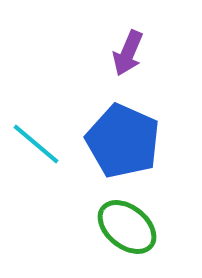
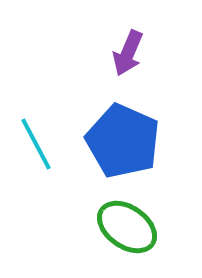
cyan line: rotated 22 degrees clockwise
green ellipse: rotated 4 degrees counterclockwise
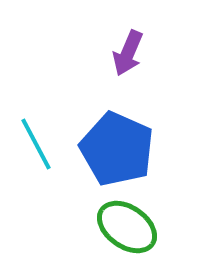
blue pentagon: moved 6 px left, 8 px down
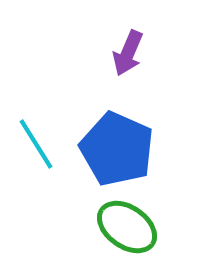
cyan line: rotated 4 degrees counterclockwise
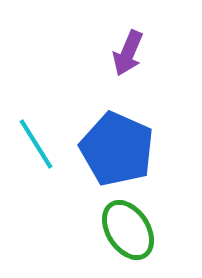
green ellipse: moved 1 px right, 3 px down; rotated 22 degrees clockwise
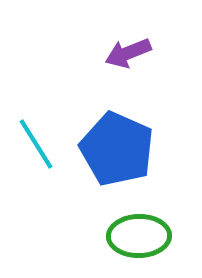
purple arrow: rotated 45 degrees clockwise
green ellipse: moved 11 px right, 6 px down; rotated 58 degrees counterclockwise
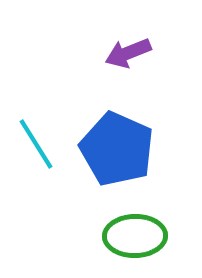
green ellipse: moved 4 px left
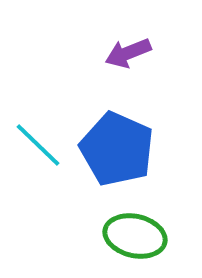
cyan line: moved 2 px right, 1 px down; rotated 14 degrees counterclockwise
green ellipse: rotated 14 degrees clockwise
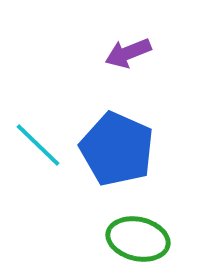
green ellipse: moved 3 px right, 3 px down
